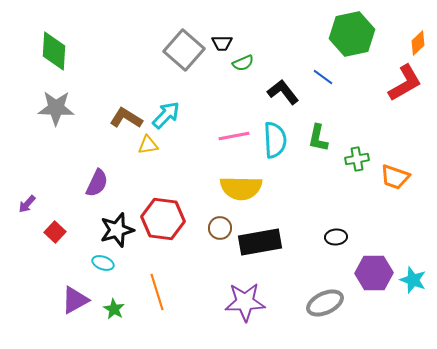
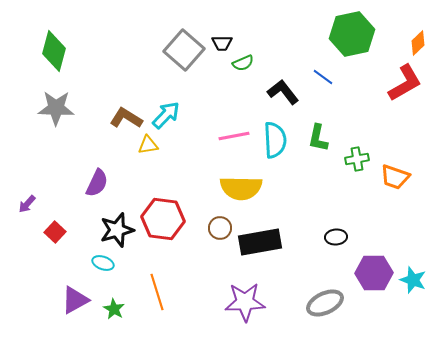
green diamond: rotated 12 degrees clockwise
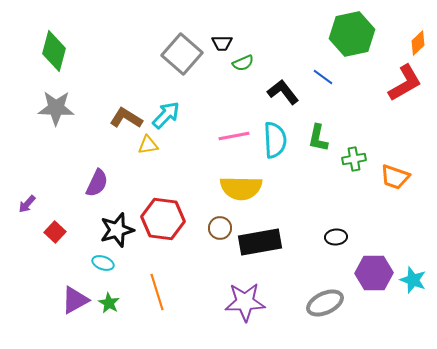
gray square: moved 2 px left, 4 px down
green cross: moved 3 px left
green star: moved 5 px left, 6 px up
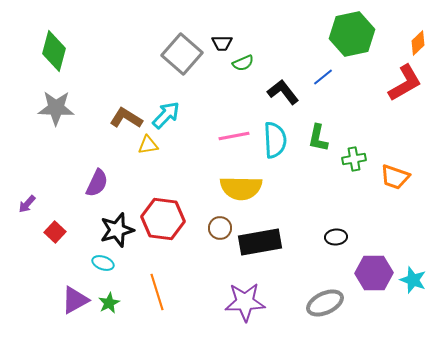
blue line: rotated 75 degrees counterclockwise
green star: rotated 15 degrees clockwise
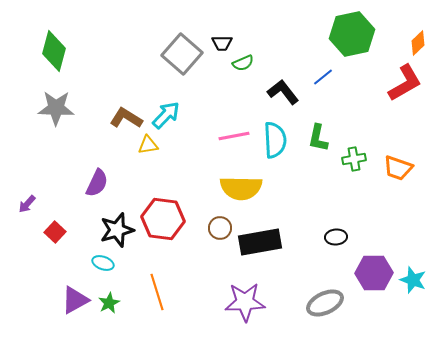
orange trapezoid: moved 3 px right, 9 px up
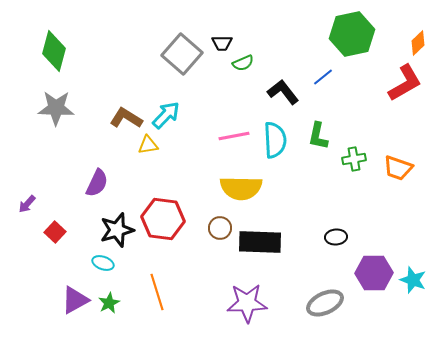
green L-shape: moved 2 px up
black rectangle: rotated 12 degrees clockwise
purple star: moved 2 px right, 1 px down
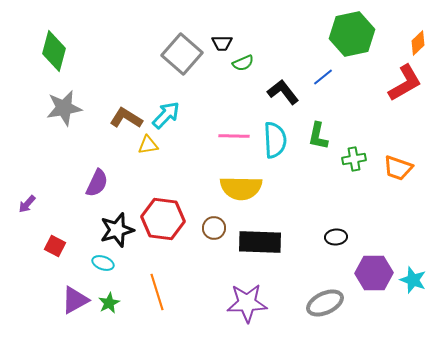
gray star: moved 8 px right; rotated 12 degrees counterclockwise
pink line: rotated 12 degrees clockwise
brown circle: moved 6 px left
red square: moved 14 px down; rotated 15 degrees counterclockwise
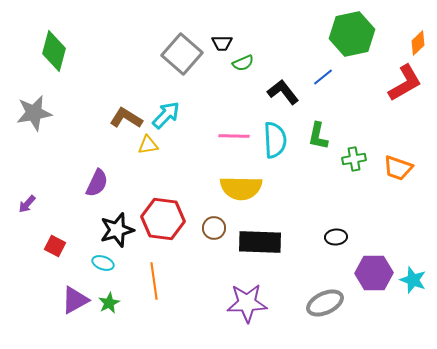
gray star: moved 30 px left, 5 px down
orange line: moved 3 px left, 11 px up; rotated 9 degrees clockwise
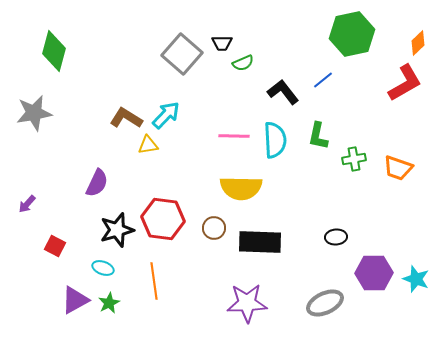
blue line: moved 3 px down
cyan ellipse: moved 5 px down
cyan star: moved 3 px right, 1 px up
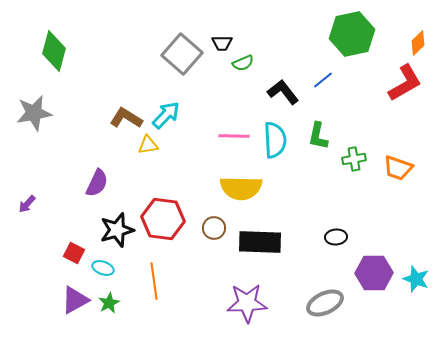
red square: moved 19 px right, 7 px down
